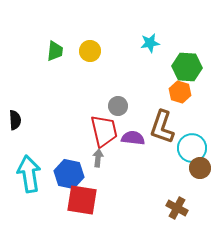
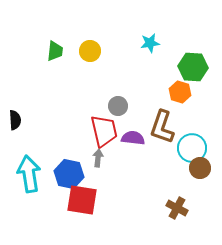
green hexagon: moved 6 px right
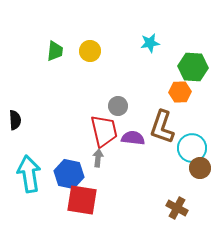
orange hexagon: rotated 20 degrees counterclockwise
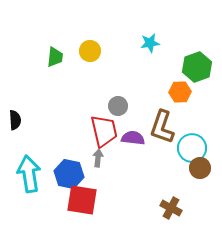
green trapezoid: moved 6 px down
green hexagon: moved 4 px right; rotated 24 degrees counterclockwise
brown cross: moved 6 px left
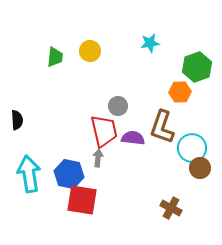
black semicircle: moved 2 px right
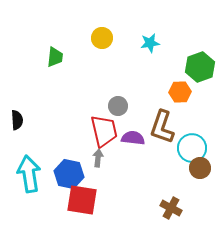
yellow circle: moved 12 px right, 13 px up
green hexagon: moved 3 px right
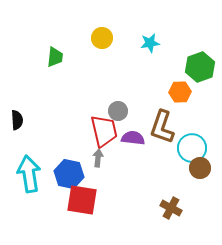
gray circle: moved 5 px down
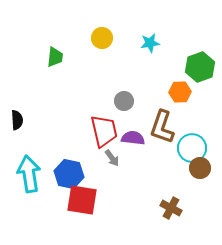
gray circle: moved 6 px right, 10 px up
gray arrow: moved 14 px right; rotated 138 degrees clockwise
